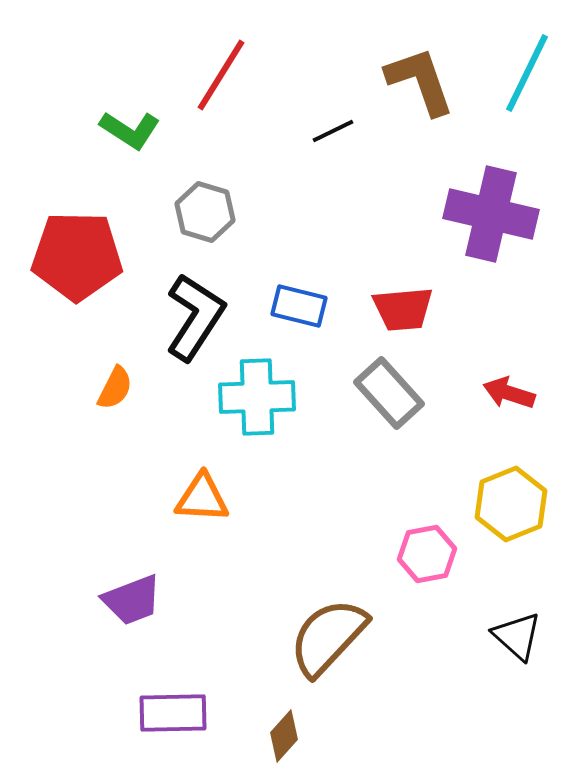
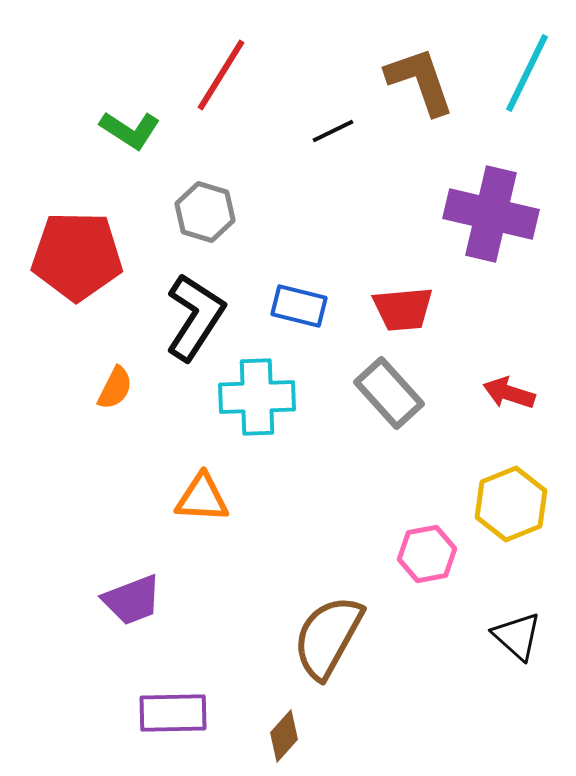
brown semicircle: rotated 14 degrees counterclockwise
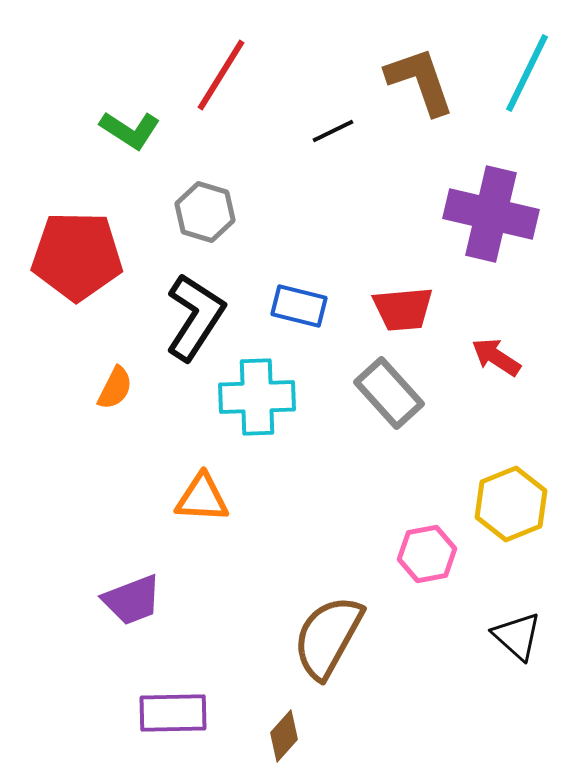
red arrow: moved 13 px left, 36 px up; rotated 15 degrees clockwise
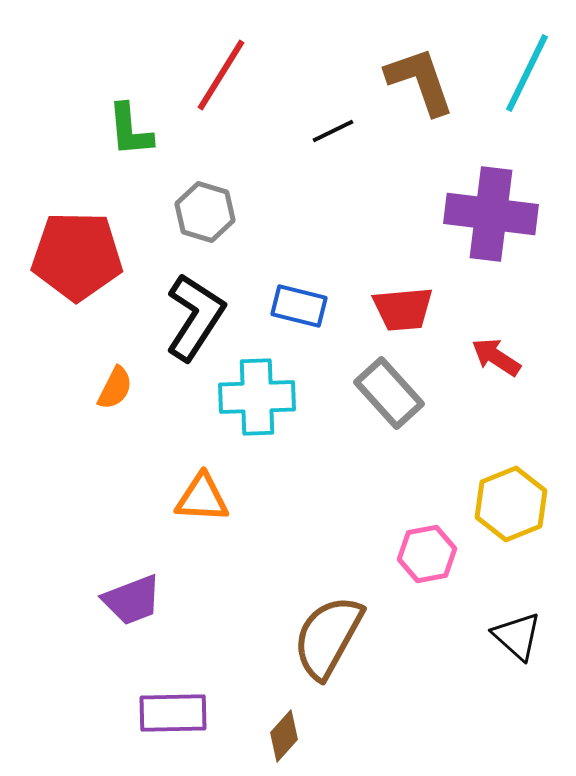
green L-shape: rotated 52 degrees clockwise
purple cross: rotated 6 degrees counterclockwise
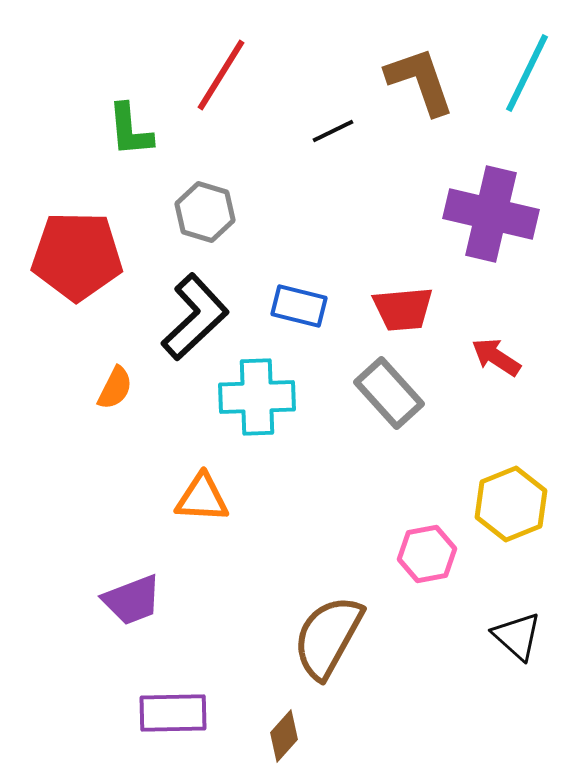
purple cross: rotated 6 degrees clockwise
black L-shape: rotated 14 degrees clockwise
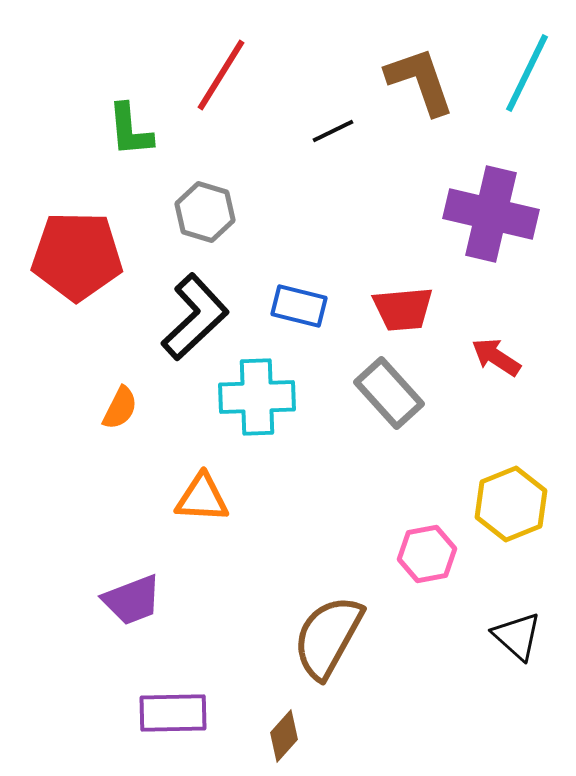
orange semicircle: moved 5 px right, 20 px down
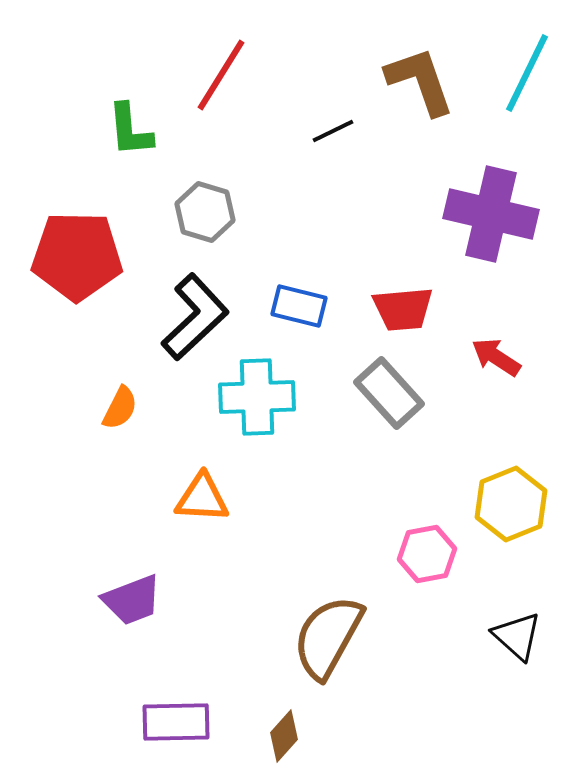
purple rectangle: moved 3 px right, 9 px down
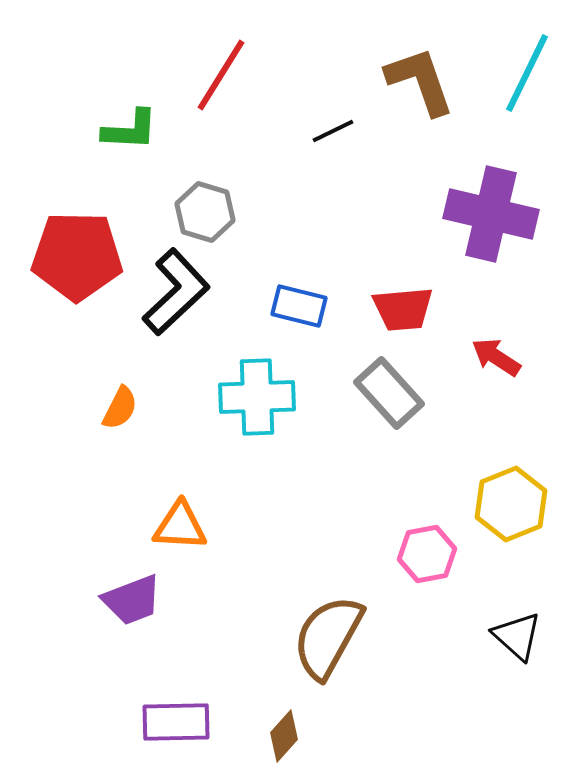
green L-shape: rotated 82 degrees counterclockwise
black L-shape: moved 19 px left, 25 px up
orange triangle: moved 22 px left, 28 px down
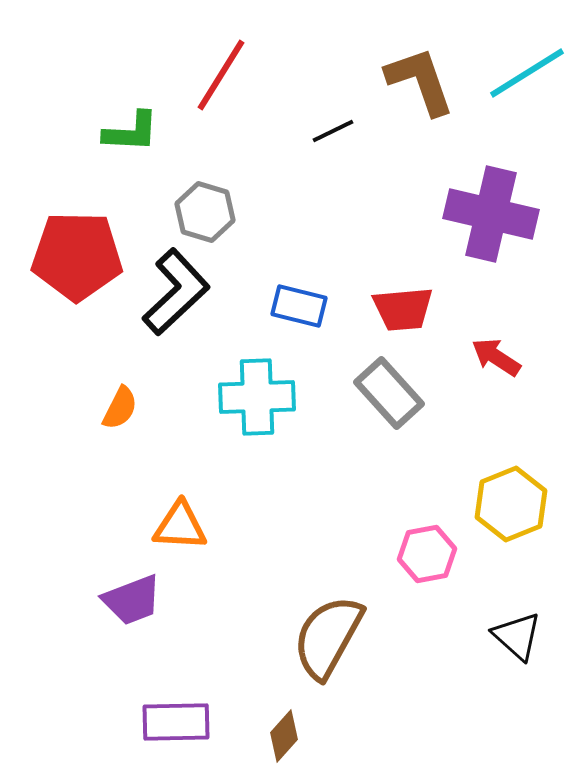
cyan line: rotated 32 degrees clockwise
green L-shape: moved 1 px right, 2 px down
